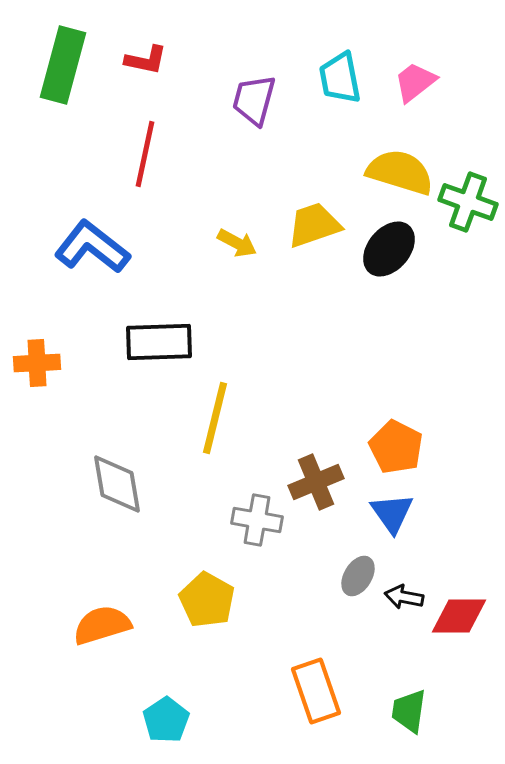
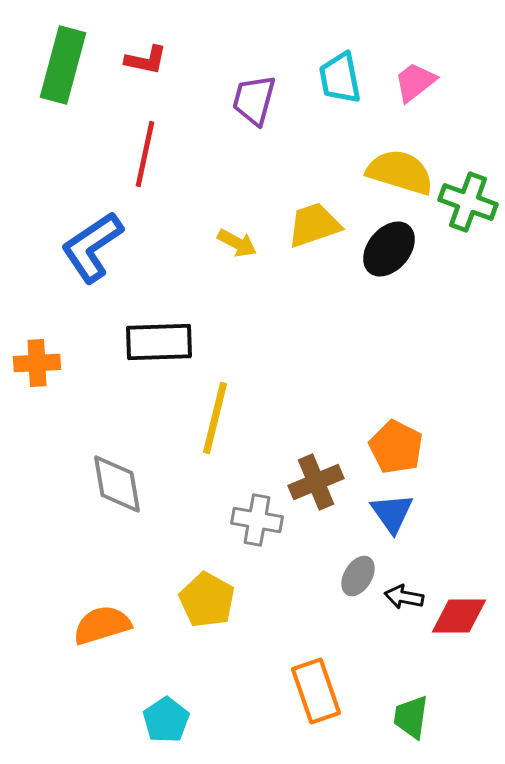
blue L-shape: rotated 72 degrees counterclockwise
green trapezoid: moved 2 px right, 6 px down
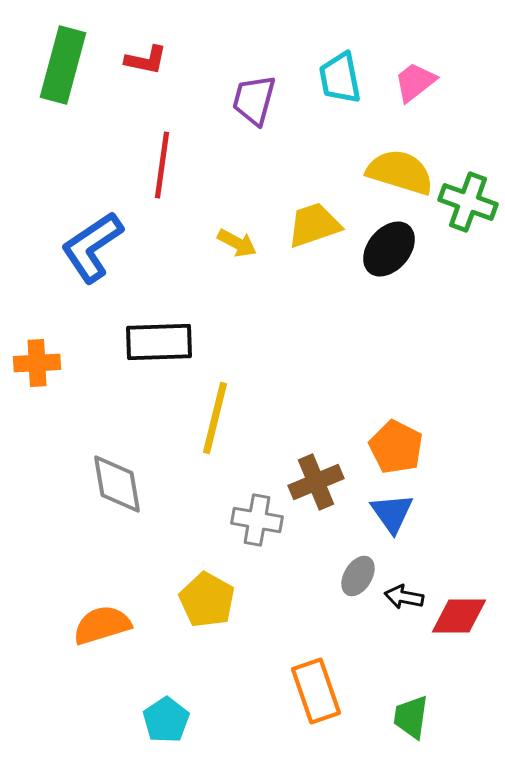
red line: moved 17 px right, 11 px down; rotated 4 degrees counterclockwise
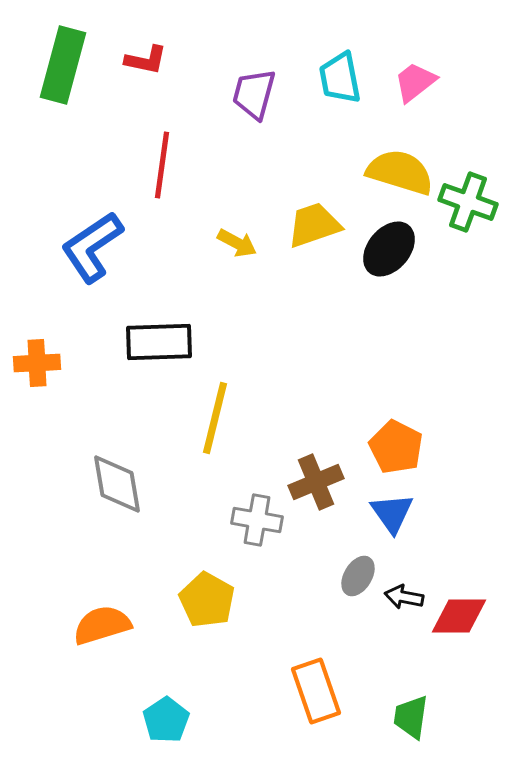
purple trapezoid: moved 6 px up
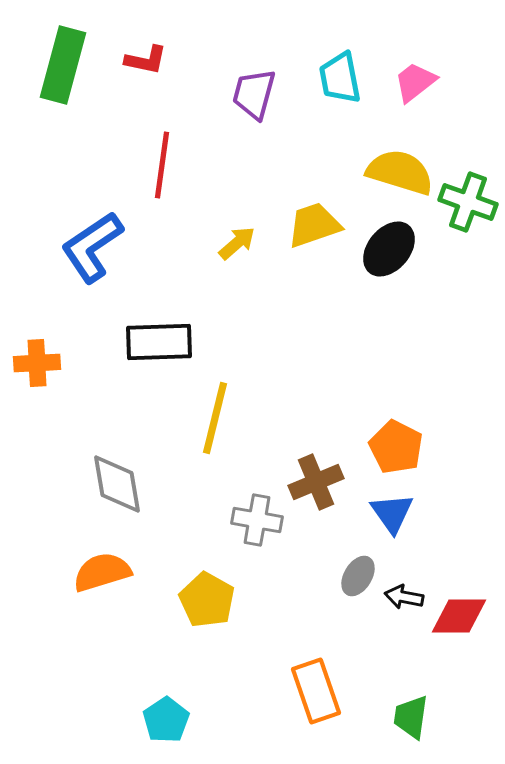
yellow arrow: rotated 69 degrees counterclockwise
orange semicircle: moved 53 px up
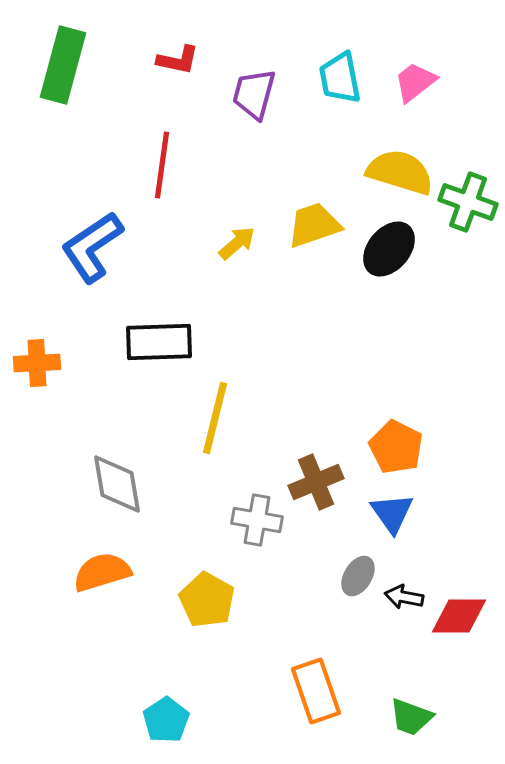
red L-shape: moved 32 px right
green trapezoid: rotated 78 degrees counterclockwise
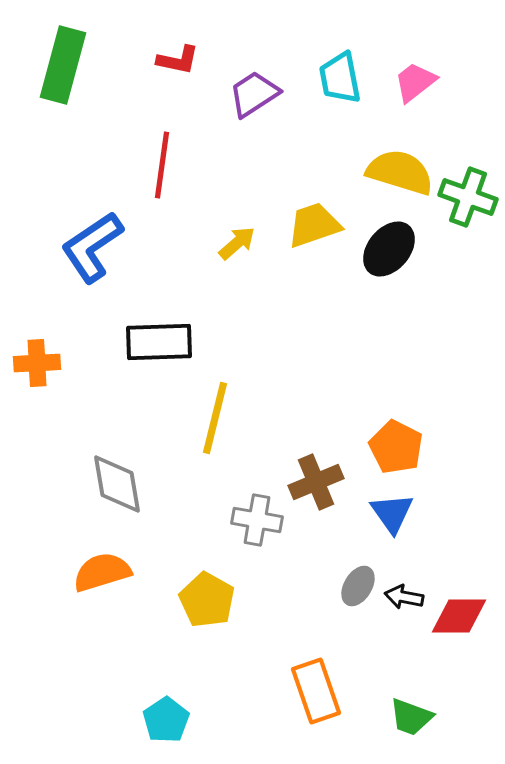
purple trapezoid: rotated 42 degrees clockwise
green cross: moved 5 px up
gray ellipse: moved 10 px down
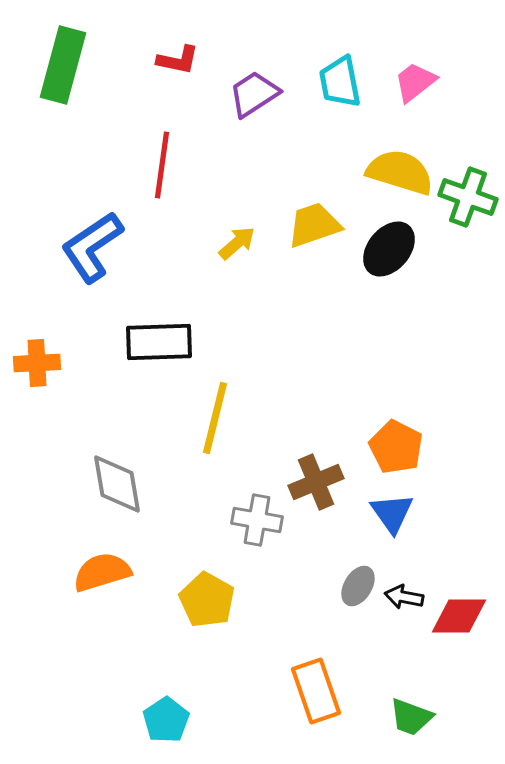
cyan trapezoid: moved 4 px down
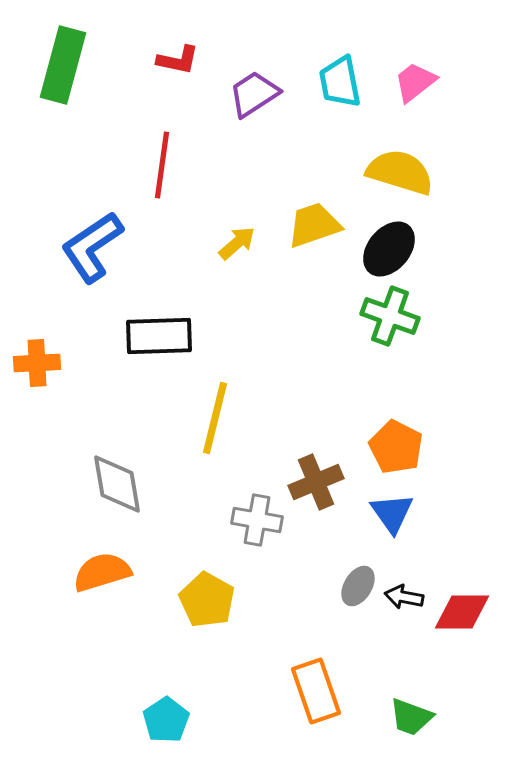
green cross: moved 78 px left, 119 px down
black rectangle: moved 6 px up
red diamond: moved 3 px right, 4 px up
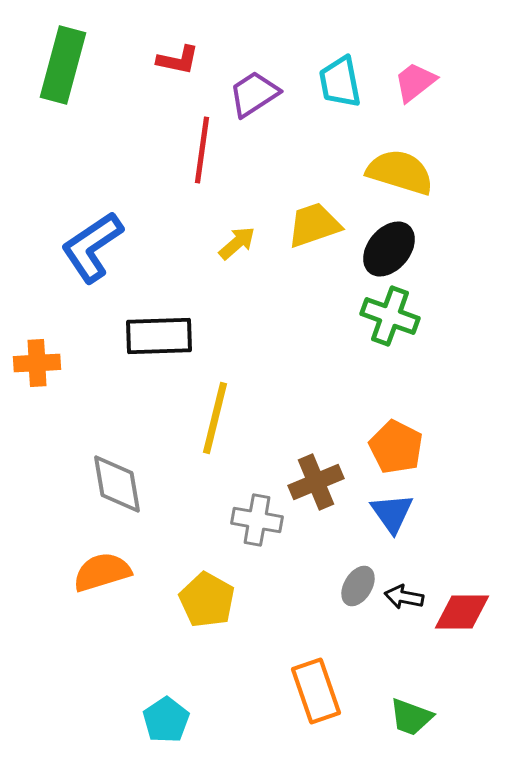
red line: moved 40 px right, 15 px up
